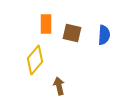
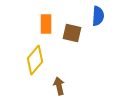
blue semicircle: moved 6 px left, 19 px up
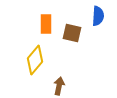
brown arrow: rotated 24 degrees clockwise
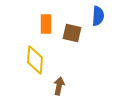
yellow diamond: rotated 36 degrees counterclockwise
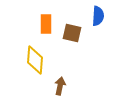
brown arrow: moved 1 px right
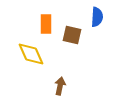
blue semicircle: moved 1 px left, 1 px down
brown square: moved 2 px down
yellow diamond: moved 4 px left, 6 px up; rotated 28 degrees counterclockwise
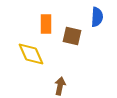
brown square: moved 1 px down
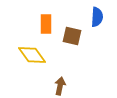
yellow diamond: moved 1 px right, 1 px down; rotated 12 degrees counterclockwise
